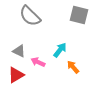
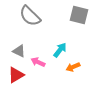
orange arrow: rotated 72 degrees counterclockwise
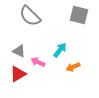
red triangle: moved 2 px right, 1 px up
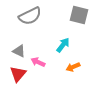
gray semicircle: rotated 70 degrees counterclockwise
cyan arrow: moved 3 px right, 5 px up
red triangle: rotated 18 degrees counterclockwise
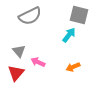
cyan arrow: moved 6 px right, 10 px up
gray triangle: rotated 24 degrees clockwise
red triangle: moved 2 px left, 1 px up
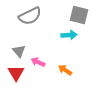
cyan arrow: rotated 49 degrees clockwise
orange arrow: moved 8 px left, 3 px down; rotated 56 degrees clockwise
red triangle: rotated 12 degrees counterclockwise
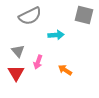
gray square: moved 5 px right
cyan arrow: moved 13 px left
gray triangle: moved 1 px left
pink arrow: rotated 96 degrees counterclockwise
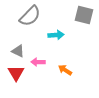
gray semicircle: rotated 20 degrees counterclockwise
gray triangle: rotated 24 degrees counterclockwise
pink arrow: rotated 72 degrees clockwise
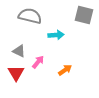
gray semicircle: rotated 120 degrees counterclockwise
gray triangle: moved 1 px right
pink arrow: rotated 128 degrees clockwise
orange arrow: rotated 112 degrees clockwise
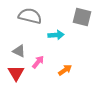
gray square: moved 2 px left, 2 px down
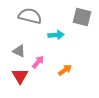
red triangle: moved 4 px right, 3 px down
